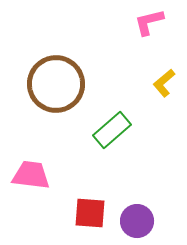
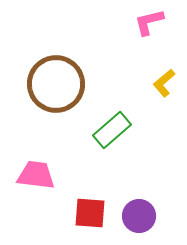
pink trapezoid: moved 5 px right
purple circle: moved 2 px right, 5 px up
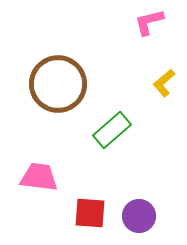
brown circle: moved 2 px right
pink trapezoid: moved 3 px right, 2 px down
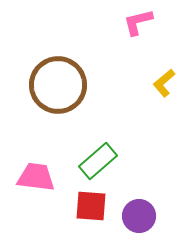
pink L-shape: moved 11 px left
brown circle: moved 1 px down
green rectangle: moved 14 px left, 31 px down
pink trapezoid: moved 3 px left
red square: moved 1 px right, 7 px up
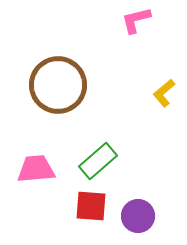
pink L-shape: moved 2 px left, 2 px up
yellow L-shape: moved 10 px down
pink trapezoid: moved 8 px up; rotated 12 degrees counterclockwise
purple circle: moved 1 px left
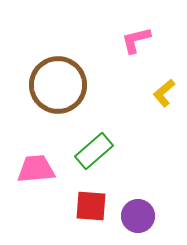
pink L-shape: moved 20 px down
green rectangle: moved 4 px left, 10 px up
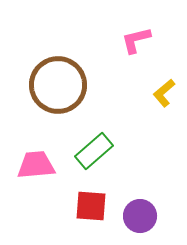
pink trapezoid: moved 4 px up
purple circle: moved 2 px right
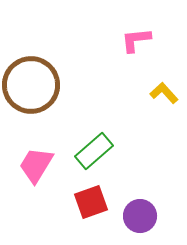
pink L-shape: rotated 8 degrees clockwise
brown circle: moved 27 px left
yellow L-shape: rotated 88 degrees clockwise
pink trapezoid: rotated 54 degrees counterclockwise
red square: moved 4 px up; rotated 24 degrees counterclockwise
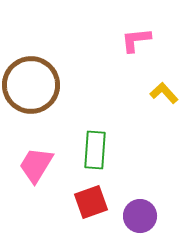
green rectangle: moved 1 px right, 1 px up; rotated 45 degrees counterclockwise
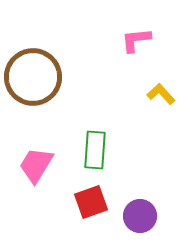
brown circle: moved 2 px right, 8 px up
yellow L-shape: moved 3 px left, 1 px down
